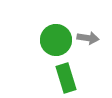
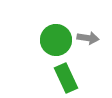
green rectangle: rotated 8 degrees counterclockwise
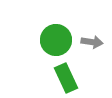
gray arrow: moved 4 px right, 4 px down
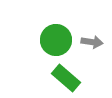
green rectangle: rotated 24 degrees counterclockwise
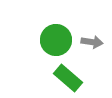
green rectangle: moved 2 px right
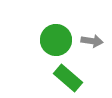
gray arrow: moved 1 px up
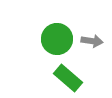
green circle: moved 1 px right, 1 px up
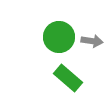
green circle: moved 2 px right, 2 px up
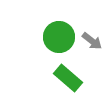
gray arrow: rotated 30 degrees clockwise
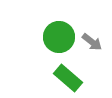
gray arrow: moved 1 px down
